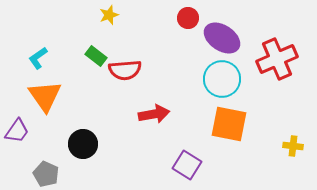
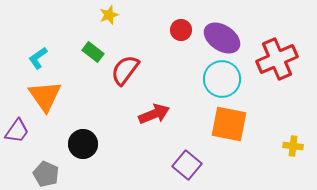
red circle: moved 7 px left, 12 px down
green rectangle: moved 3 px left, 4 px up
red semicircle: rotated 132 degrees clockwise
red arrow: rotated 12 degrees counterclockwise
purple square: rotated 8 degrees clockwise
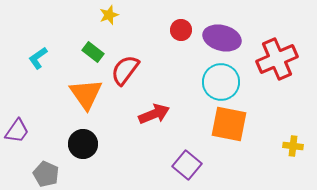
purple ellipse: rotated 18 degrees counterclockwise
cyan circle: moved 1 px left, 3 px down
orange triangle: moved 41 px right, 2 px up
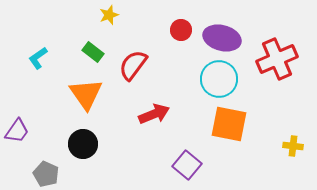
red semicircle: moved 8 px right, 5 px up
cyan circle: moved 2 px left, 3 px up
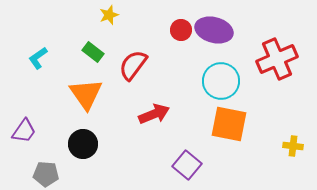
purple ellipse: moved 8 px left, 8 px up
cyan circle: moved 2 px right, 2 px down
purple trapezoid: moved 7 px right
gray pentagon: rotated 20 degrees counterclockwise
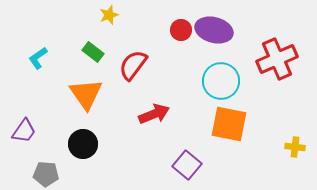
yellow cross: moved 2 px right, 1 px down
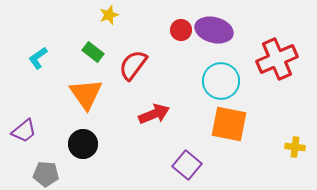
purple trapezoid: rotated 16 degrees clockwise
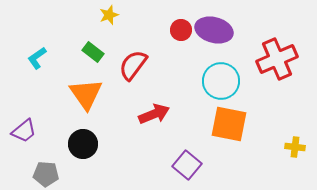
cyan L-shape: moved 1 px left
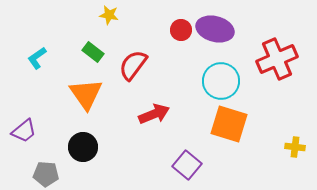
yellow star: rotated 30 degrees clockwise
purple ellipse: moved 1 px right, 1 px up
orange square: rotated 6 degrees clockwise
black circle: moved 3 px down
